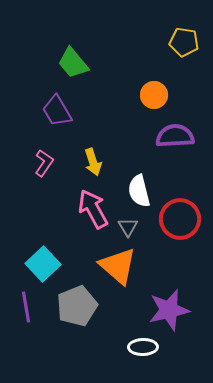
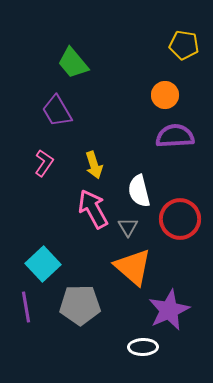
yellow pentagon: moved 3 px down
orange circle: moved 11 px right
yellow arrow: moved 1 px right, 3 px down
orange triangle: moved 15 px right, 1 px down
gray pentagon: moved 3 px right, 1 px up; rotated 21 degrees clockwise
purple star: rotated 12 degrees counterclockwise
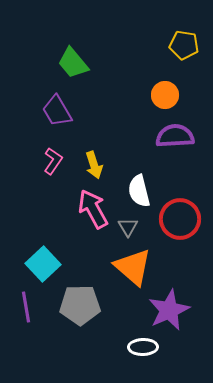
pink L-shape: moved 9 px right, 2 px up
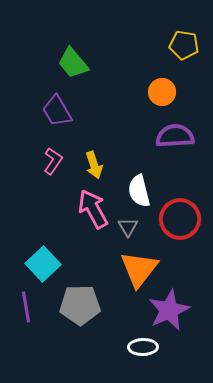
orange circle: moved 3 px left, 3 px up
orange triangle: moved 6 px right, 2 px down; rotated 27 degrees clockwise
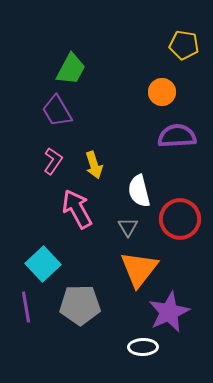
green trapezoid: moved 2 px left, 6 px down; rotated 112 degrees counterclockwise
purple semicircle: moved 2 px right
pink arrow: moved 16 px left
purple star: moved 2 px down
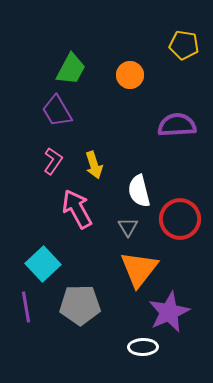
orange circle: moved 32 px left, 17 px up
purple semicircle: moved 11 px up
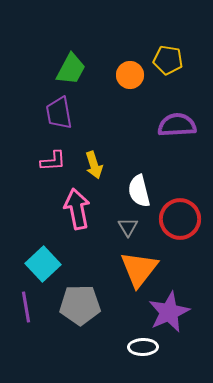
yellow pentagon: moved 16 px left, 15 px down
purple trapezoid: moved 2 px right, 2 px down; rotated 20 degrees clockwise
pink L-shape: rotated 52 degrees clockwise
pink arrow: rotated 18 degrees clockwise
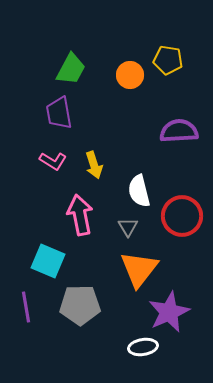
purple semicircle: moved 2 px right, 6 px down
pink L-shape: rotated 36 degrees clockwise
pink arrow: moved 3 px right, 6 px down
red circle: moved 2 px right, 3 px up
cyan square: moved 5 px right, 3 px up; rotated 24 degrees counterclockwise
white ellipse: rotated 8 degrees counterclockwise
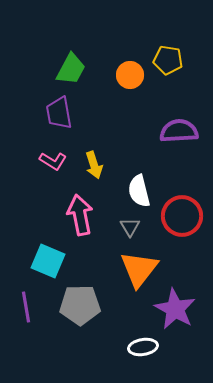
gray triangle: moved 2 px right
purple star: moved 6 px right, 3 px up; rotated 18 degrees counterclockwise
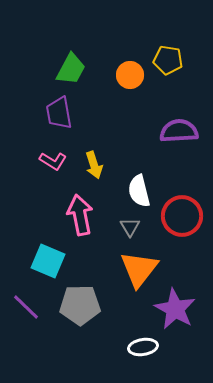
purple line: rotated 36 degrees counterclockwise
